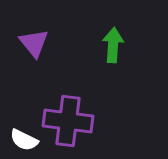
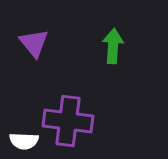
green arrow: moved 1 px down
white semicircle: moved 1 px down; rotated 24 degrees counterclockwise
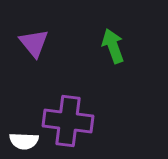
green arrow: rotated 24 degrees counterclockwise
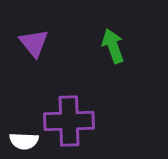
purple cross: moved 1 px right; rotated 9 degrees counterclockwise
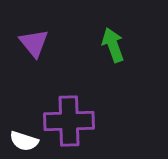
green arrow: moved 1 px up
white semicircle: rotated 16 degrees clockwise
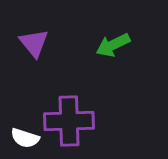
green arrow: rotated 96 degrees counterclockwise
white semicircle: moved 1 px right, 3 px up
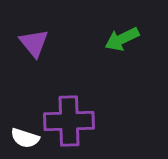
green arrow: moved 9 px right, 6 px up
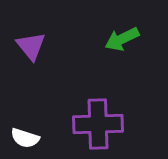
purple triangle: moved 3 px left, 3 px down
purple cross: moved 29 px right, 3 px down
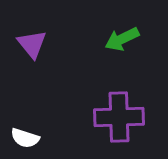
purple triangle: moved 1 px right, 2 px up
purple cross: moved 21 px right, 7 px up
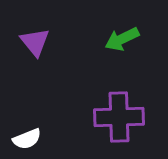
purple triangle: moved 3 px right, 2 px up
white semicircle: moved 2 px right, 1 px down; rotated 40 degrees counterclockwise
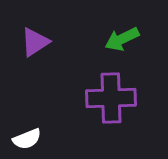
purple triangle: rotated 36 degrees clockwise
purple cross: moved 8 px left, 19 px up
